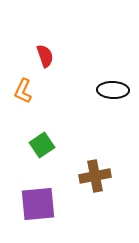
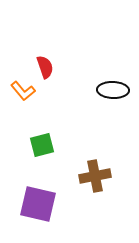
red semicircle: moved 11 px down
orange L-shape: rotated 65 degrees counterclockwise
green square: rotated 20 degrees clockwise
purple square: rotated 18 degrees clockwise
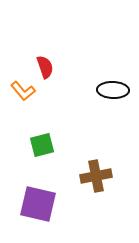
brown cross: moved 1 px right
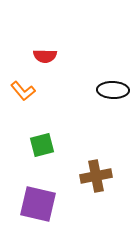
red semicircle: moved 11 px up; rotated 110 degrees clockwise
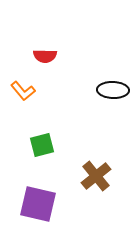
brown cross: rotated 28 degrees counterclockwise
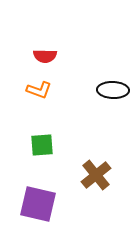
orange L-shape: moved 16 px right, 1 px up; rotated 30 degrees counterclockwise
green square: rotated 10 degrees clockwise
brown cross: moved 1 px up
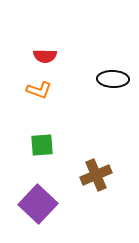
black ellipse: moved 11 px up
brown cross: rotated 16 degrees clockwise
purple square: rotated 30 degrees clockwise
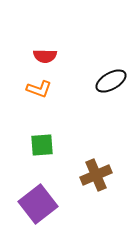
black ellipse: moved 2 px left, 2 px down; rotated 32 degrees counterclockwise
orange L-shape: moved 1 px up
purple square: rotated 9 degrees clockwise
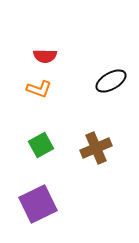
green square: moved 1 px left; rotated 25 degrees counterclockwise
brown cross: moved 27 px up
purple square: rotated 12 degrees clockwise
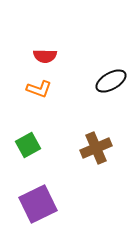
green square: moved 13 px left
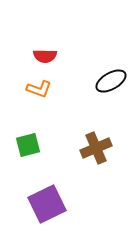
green square: rotated 15 degrees clockwise
purple square: moved 9 px right
